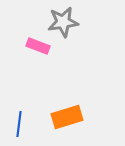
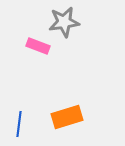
gray star: moved 1 px right
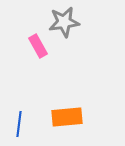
pink rectangle: rotated 40 degrees clockwise
orange rectangle: rotated 12 degrees clockwise
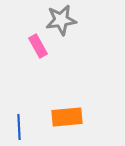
gray star: moved 3 px left, 2 px up
blue line: moved 3 px down; rotated 10 degrees counterclockwise
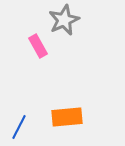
gray star: moved 3 px right; rotated 16 degrees counterclockwise
blue line: rotated 30 degrees clockwise
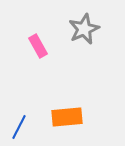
gray star: moved 20 px right, 9 px down
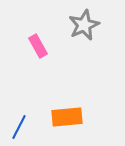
gray star: moved 4 px up
